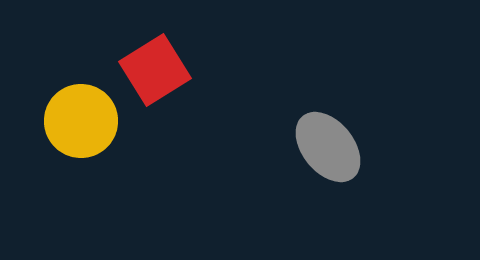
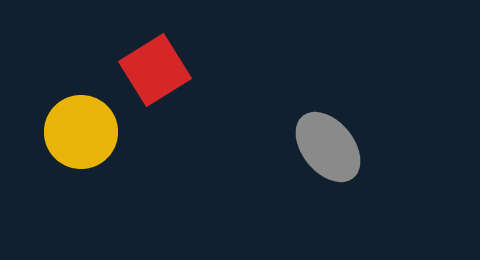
yellow circle: moved 11 px down
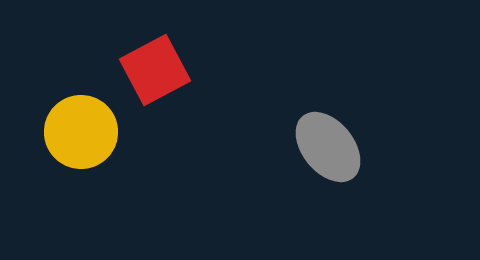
red square: rotated 4 degrees clockwise
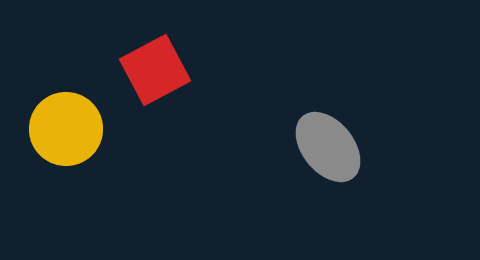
yellow circle: moved 15 px left, 3 px up
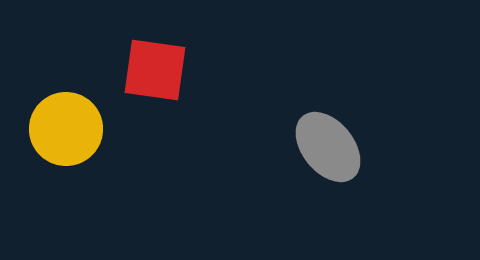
red square: rotated 36 degrees clockwise
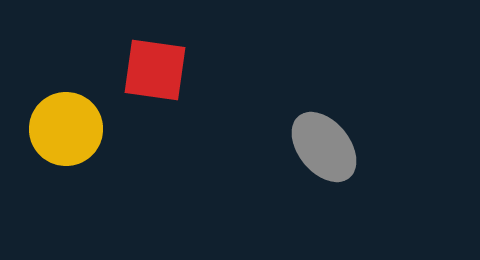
gray ellipse: moved 4 px left
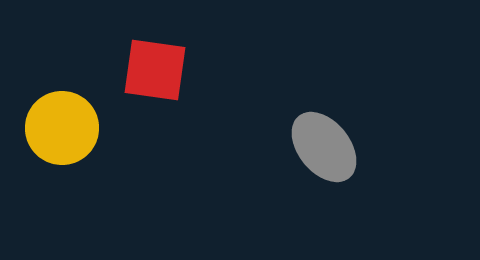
yellow circle: moved 4 px left, 1 px up
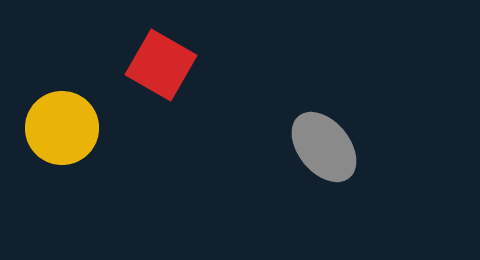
red square: moved 6 px right, 5 px up; rotated 22 degrees clockwise
